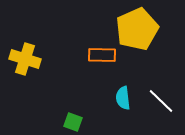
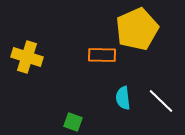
yellow cross: moved 2 px right, 2 px up
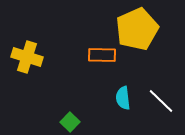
green square: moved 3 px left; rotated 24 degrees clockwise
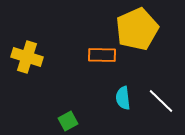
green square: moved 2 px left, 1 px up; rotated 18 degrees clockwise
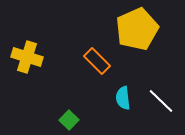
orange rectangle: moved 5 px left, 6 px down; rotated 44 degrees clockwise
green square: moved 1 px right, 1 px up; rotated 18 degrees counterclockwise
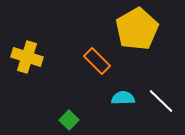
yellow pentagon: rotated 6 degrees counterclockwise
cyan semicircle: rotated 95 degrees clockwise
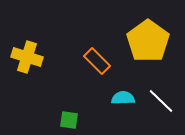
yellow pentagon: moved 11 px right, 12 px down; rotated 6 degrees counterclockwise
green square: rotated 36 degrees counterclockwise
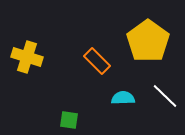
white line: moved 4 px right, 5 px up
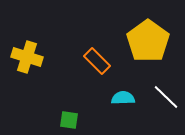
white line: moved 1 px right, 1 px down
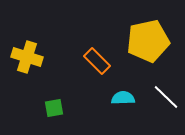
yellow pentagon: rotated 24 degrees clockwise
green square: moved 15 px left, 12 px up; rotated 18 degrees counterclockwise
